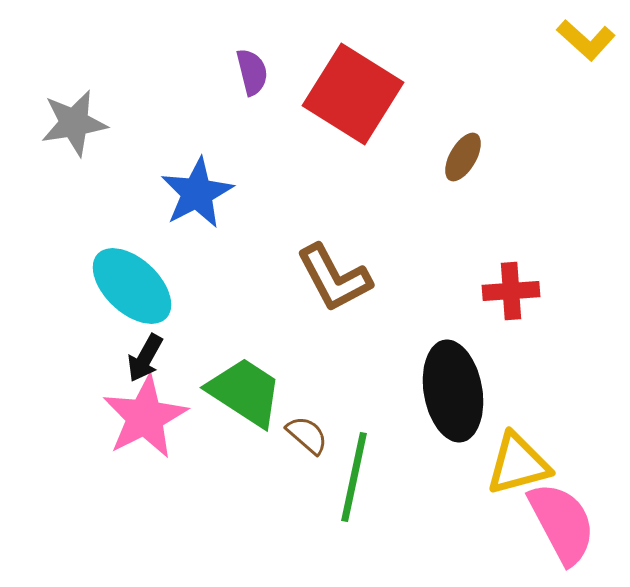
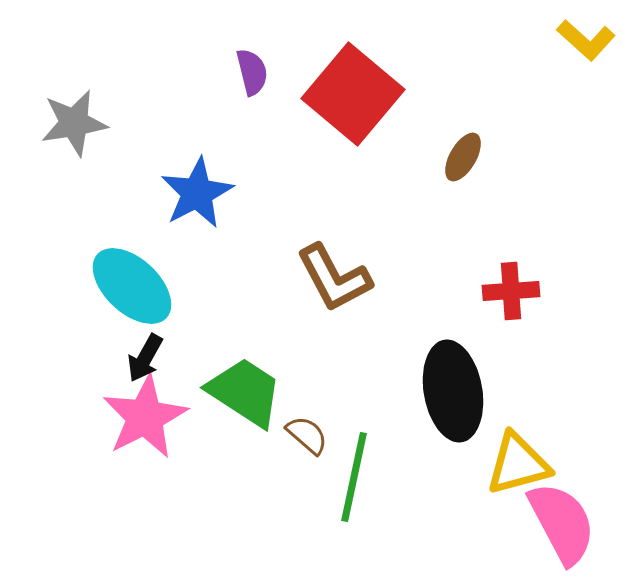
red square: rotated 8 degrees clockwise
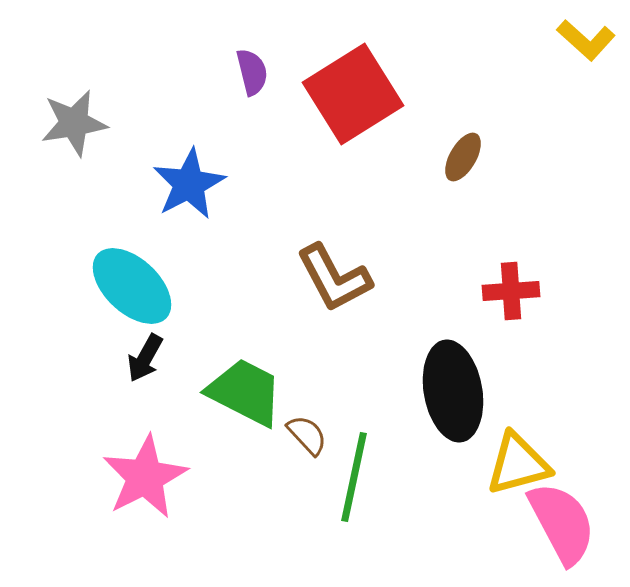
red square: rotated 18 degrees clockwise
blue star: moved 8 px left, 9 px up
green trapezoid: rotated 6 degrees counterclockwise
pink star: moved 60 px down
brown semicircle: rotated 6 degrees clockwise
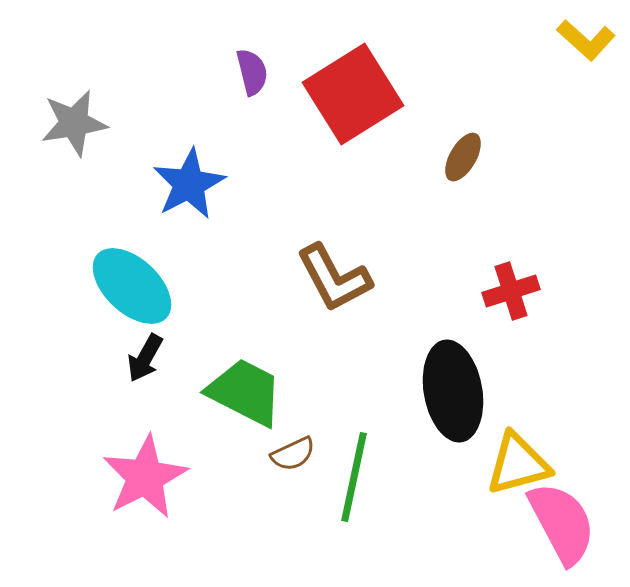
red cross: rotated 14 degrees counterclockwise
brown semicircle: moved 14 px left, 19 px down; rotated 108 degrees clockwise
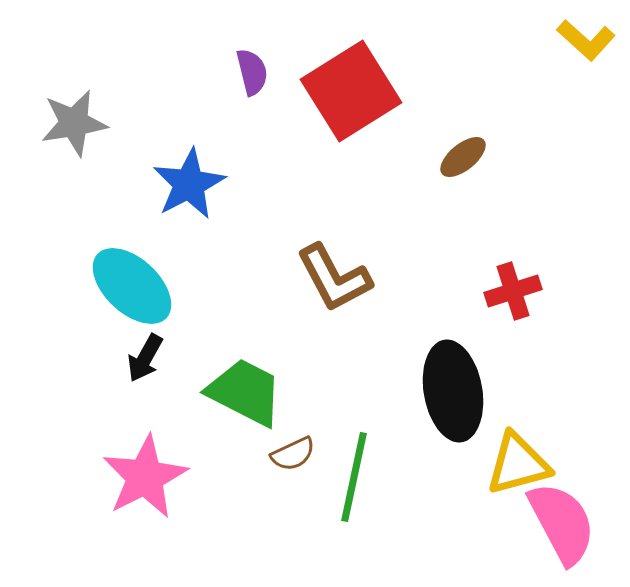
red square: moved 2 px left, 3 px up
brown ellipse: rotated 21 degrees clockwise
red cross: moved 2 px right
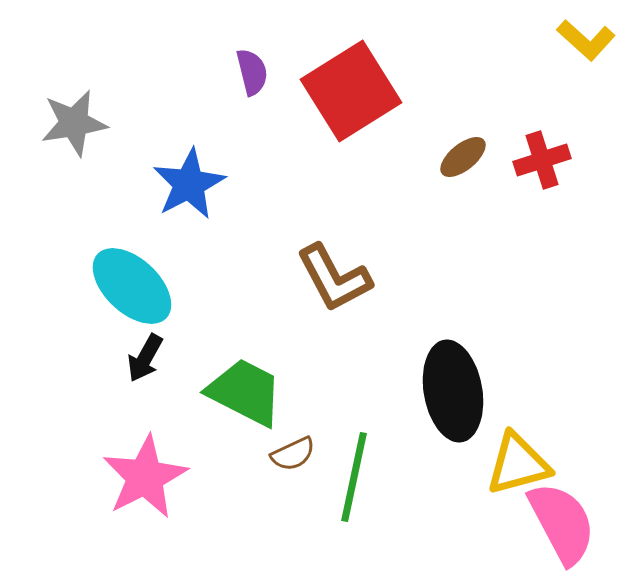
red cross: moved 29 px right, 131 px up
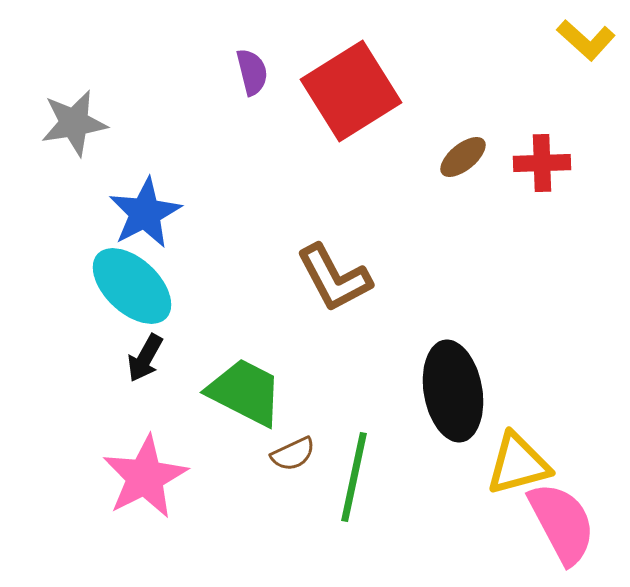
red cross: moved 3 px down; rotated 16 degrees clockwise
blue star: moved 44 px left, 29 px down
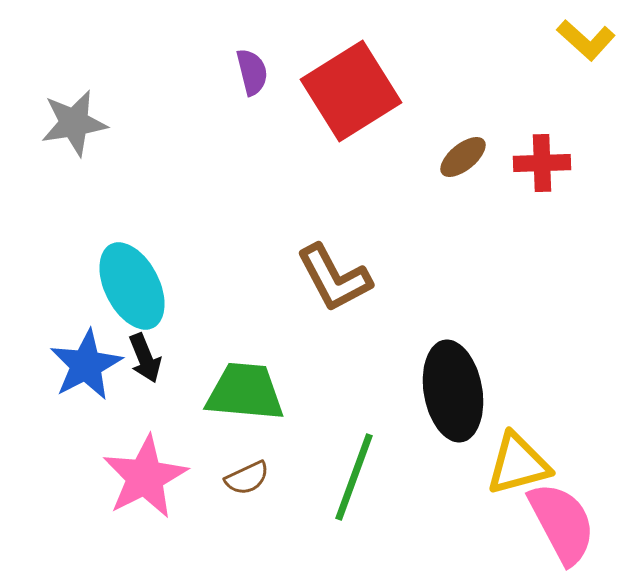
blue star: moved 59 px left, 152 px down
cyan ellipse: rotated 20 degrees clockwise
black arrow: rotated 51 degrees counterclockwise
green trapezoid: rotated 22 degrees counterclockwise
brown semicircle: moved 46 px left, 24 px down
green line: rotated 8 degrees clockwise
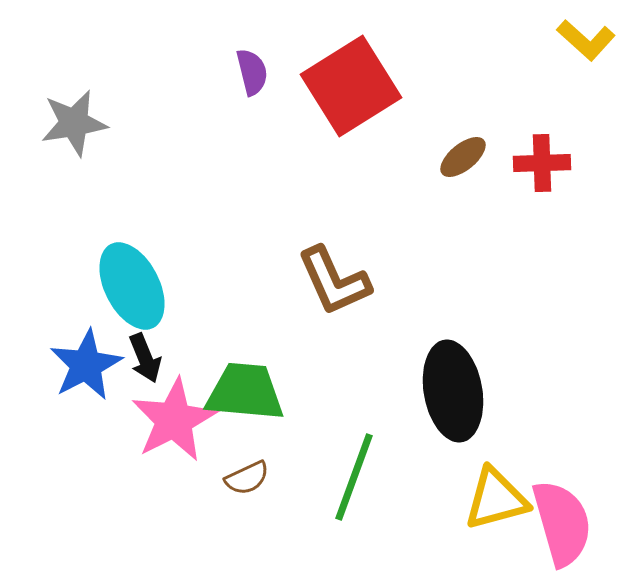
red square: moved 5 px up
brown L-shape: moved 3 px down; rotated 4 degrees clockwise
yellow triangle: moved 22 px left, 35 px down
pink star: moved 29 px right, 57 px up
pink semicircle: rotated 12 degrees clockwise
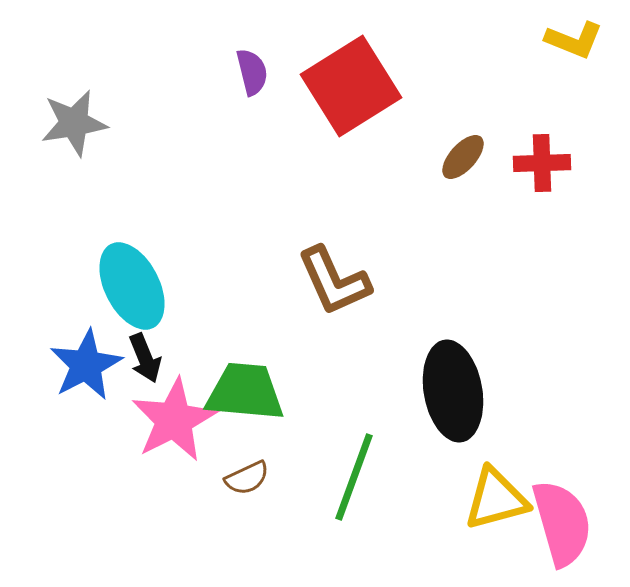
yellow L-shape: moved 12 px left; rotated 20 degrees counterclockwise
brown ellipse: rotated 9 degrees counterclockwise
